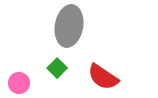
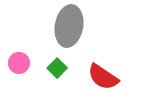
pink circle: moved 20 px up
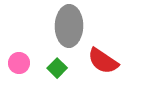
gray ellipse: rotated 9 degrees counterclockwise
red semicircle: moved 16 px up
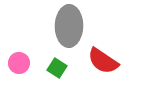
green square: rotated 12 degrees counterclockwise
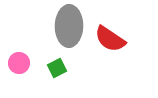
red semicircle: moved 7 px right, 22 px up
green square: rotated 30 degrees clockwise
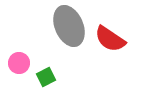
gray ellipse: rotated 24 degrees counterclockwise
green square: moved 11 px left, 9 px down
